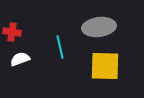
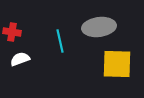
cyan line: moved 6 px up
yellow square: moved 12 px right, 2 px up
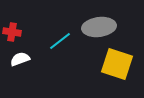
cyan line: rotated 65 degrees clockwise
yellow square: rotated 16 degrees clockwise
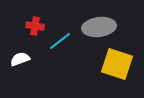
red cross: moved 23 px right, 6 px up
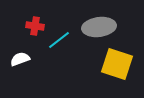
cyan line: moved 1 px left, 1 px up
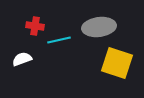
cyan line: rotated 25 degrees clockwise
white semicircle: moved 2 px right
yellow square: moved 1 px up
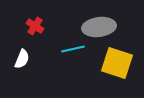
red cross: rotated 24 degrees clockwise
cyan line: moved 14 px right, 9 px down
white semicircle: rotated 132 degrees clockwise
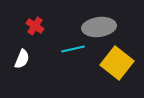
yellow square: rotated 20 degrees clockwise
